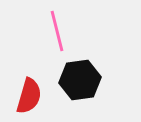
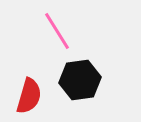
pink line: rotated 18 degrees counterclockwise
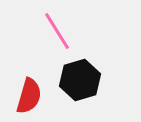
black hexagon: rotated 9 degrees counterclockwise
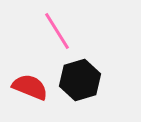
red semicircle: moved 1 px right, 9 px up; rotated 84 degrees counterclockwise
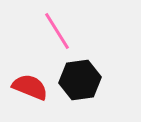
black hexagon: rotated 9 degrees clockwise
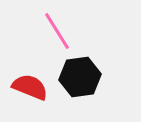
black hexagon: moved 3 px up
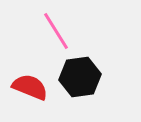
pink line: moved 1 px left
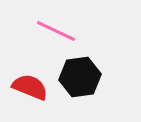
pink line: rotated 33 degrees counterclockwise
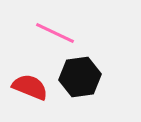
pink line: moved 1 px left, 2 px down
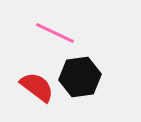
red semicircle: moved 7 px right; rotated 15 degrees clockwise
